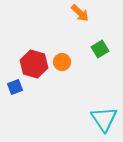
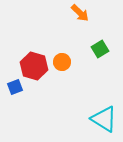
red hexagon: moved 2 px down
cyan triangle: rotated 24 degrees counterclockwise
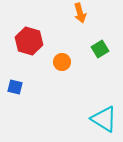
orange arrow: rotated 30 degrees clockwise
red hexagon: moved 5 px left, 25 px up
blue square: rotated 35 degrees clockwise
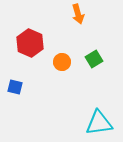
orange arrow: moved 2 px left, 1 px down
red hexagon: moved 1 px right, 2 px down; rotated 8 degrees clockwise
green square: moved 6 px left, 10 px down
cyan triangle: moved 5 px left, 4 px down; rotated 40 degrees counterclockwise
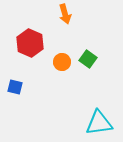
orange arrow: moved 13 px left
green square: moved 6 px left; rotated 24 degrees counterclockwise
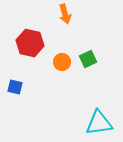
red hexagon: rotated 12 degrees counterclockwise
green square: rotated 30 degrees clockwise
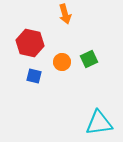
green square: moved 1 px right
blue square: moved 19 px right, 11 px up
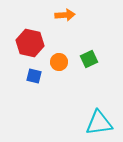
orange arrow: moved 1 px down; rotated 78 degrees counterclockwise
orange circle: moved 3 px left
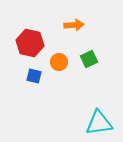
orange arrow: moved 9 px right, 10 px down
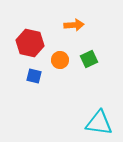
orange circle: moved 1 px right, 2 px up
cyan triangle: rotated 16 degrees clockwise
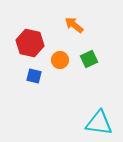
orange arrow: rotated 138 degrees counterclockwise
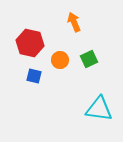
orange arrow: moved 3 px up; rotated 30 degrees clockwise
cyan triangle: moved 14 px up
